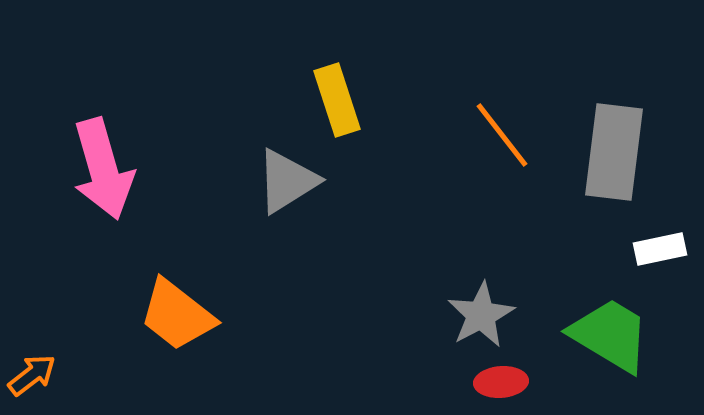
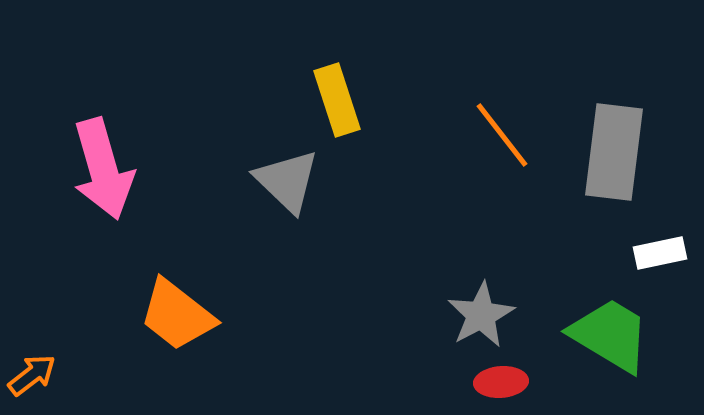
gray triangle: rotated 44 degrees counterclockwise
white rectangle: moved 4 px down
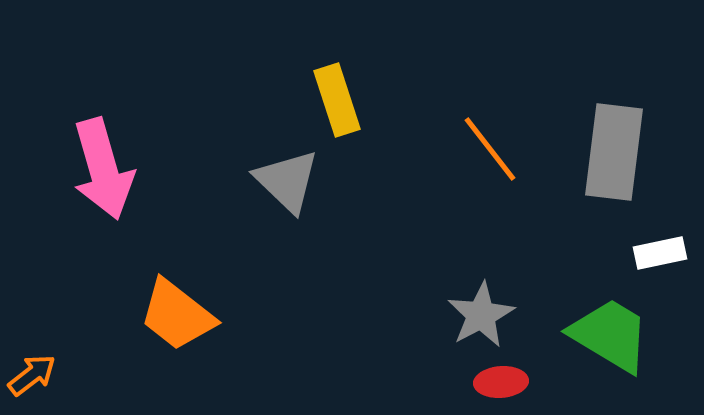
orange line: moved 12 px left, 14 px down
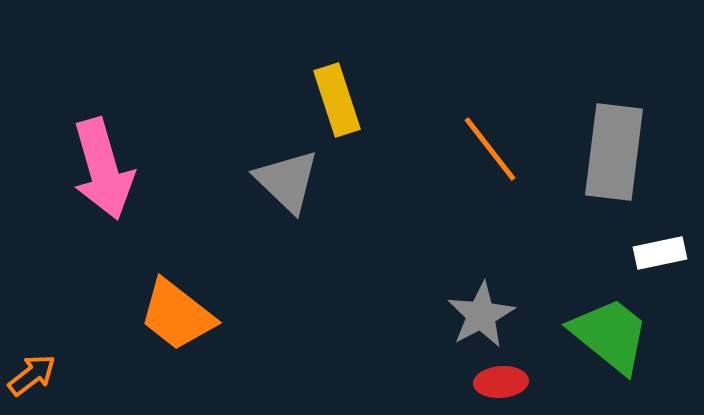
green trapezoid: rotated 8 degrees clockwise
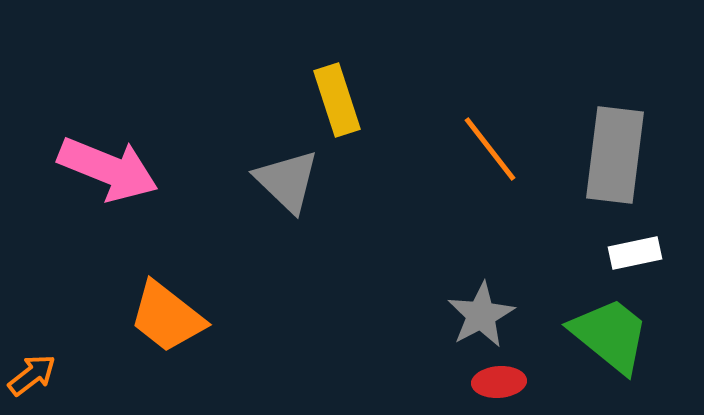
gray rectangle: moved 1 px right, 3 px down
pink arrow: moved 5 px right; rotated 52 degrees counterclockwise
white rectangle: moved 25 px left
orange trapezoid: moved 10 px left, 2 px down
red ellipse: moved 2 px left
